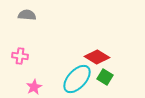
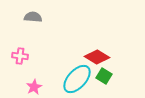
gray semicircle: moved 6 px right, 2 px down
green square: moved 1 px left, 1 px up
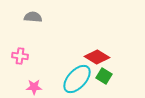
pink star: rotated 28 degrees clockwise
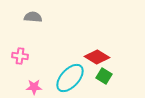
cyan ellipse: moved 7 px left, 1 px up
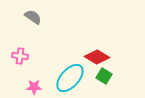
gray semicircle: rotated 30 degrees clockwise
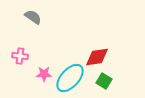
red diamond: rotated 40 degrees counterclockwise
green square: moved 5 px down
pink star: moved 10 px right, 13 px up
